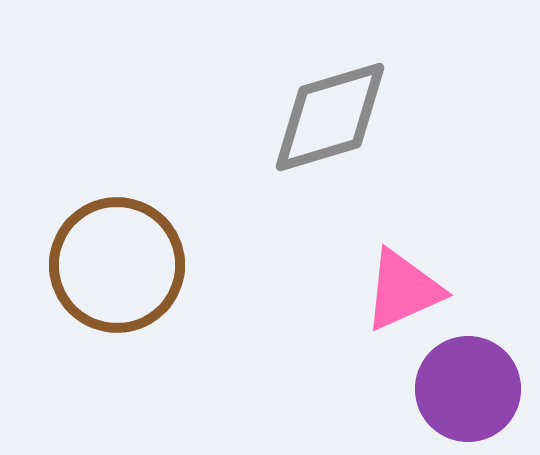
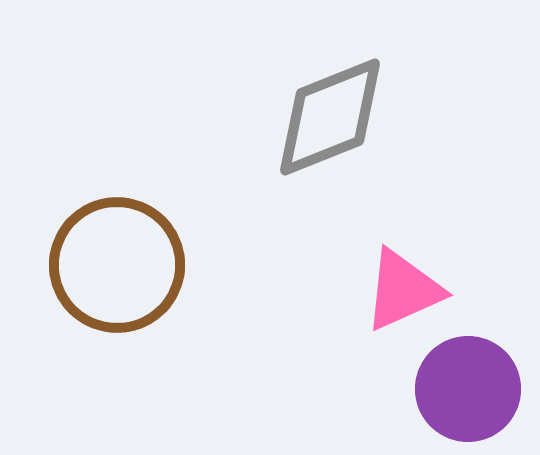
gray diamond: rotated 5 degrees counterclockwise
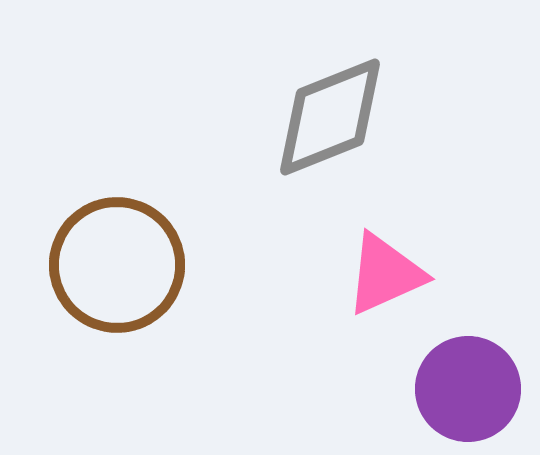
pink triangle: moved 18 px left, 16 px up
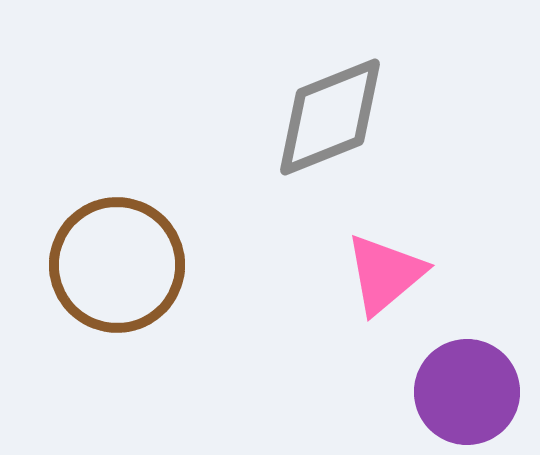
pink triangle: rotated 16 degrees counterclockwise
purple circle: moved 1 px left, 3 px down
